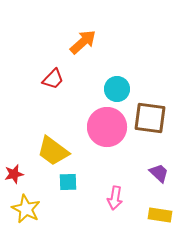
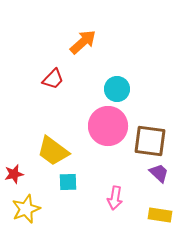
brown square: moved 23 px down
pink circle: moved 1 px right, 1 px up
yellow star: rotated 24 degrees clockwise
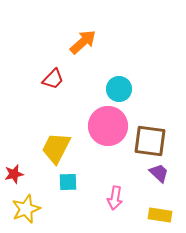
cyan circle: moved 2 px right
yellow trapezoid: moved 3 px right, 3 px up; rotated 80 degrees clockwise
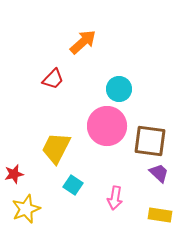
pink circle: moved 1 px left
cyan square: moved 5 px right, 3 px down; rotated 36 degrees clockwise
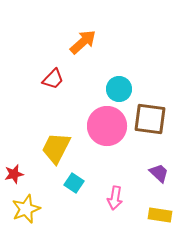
brown square: moved 22 px up
cyan square: moved 1 px right, 2 px up
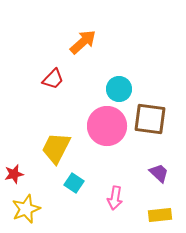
yellow rectangle: rotated 15 degrees counterclockwise
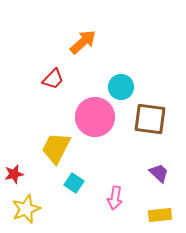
cyan circle: moved 2 px right, 2 px up
pink circle: moved 12 px left, 9 px up
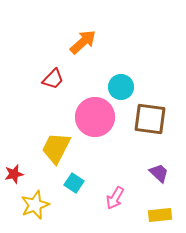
pink arrow: rotated 20 degrees clockwise
yellow star: moved 9 px right, 4 px up
